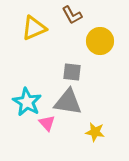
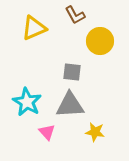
brown L-shape: moved 3 px right
gray triangle: moved 2 px right, 3 px down; rotated 12 degrees counterclockwise
pink triangle: moved 9 px down
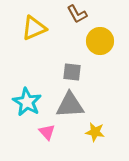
brown L-shape: moved 2 px right, 1 px up
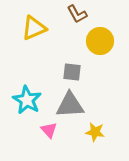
cyan star: moved 2 px up
pink triangle: moved 2 px right, 2 px up
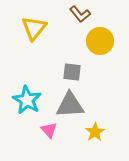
brown L-shape: moved 3 px right; rotated 10 degrees counterclockwise
yellow triangle: rotated 28 degrees counterclockwise
yellow star: rotated 30 degrees clockwise
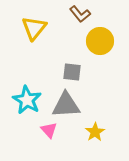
gray triangle: moved 4 px left
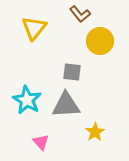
pink triangle: moved 8 px left, 12 px down
